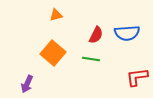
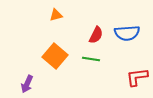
orange square: moved 2 px right, 3 px down
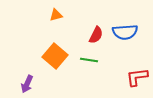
blue semicircle: moved 2 px left, 1 px up
green line: moved 2 px left, 1 px down
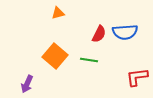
orange triangle: moved 2 px right, 2 px up
red semicircle: moved 3 px right, 1 px up
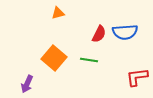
orange square: moved 1 px left, 2 px down
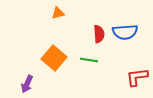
red semicircle: rotated 30 degrees counterclockwise
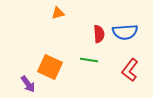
orange square: moved 4 px left, 9 px down; rotated 15 degrees counterclockwise
red L-shape: moved 7 px left, 7 px up; rotated 45 degrees counterclockwise
purple arrow: moved 1 px right; rotated 60 degrees counterclockwise
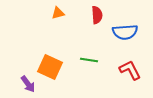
red semicircle: moved 2 px left, 19 px up
red L-shape: rotated 115 degrees clockwise
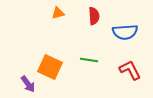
red semicircle: moved 3 px left, 1 px down
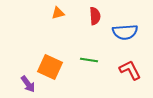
red semicircle: moved 1 px right
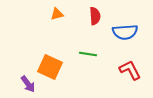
orange triangle: moved 1 px left, 1 px down
green line: moved 1 px left, 6 px up
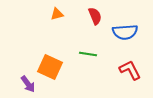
red semicircle: rotated 18 degrees counterclockwise
